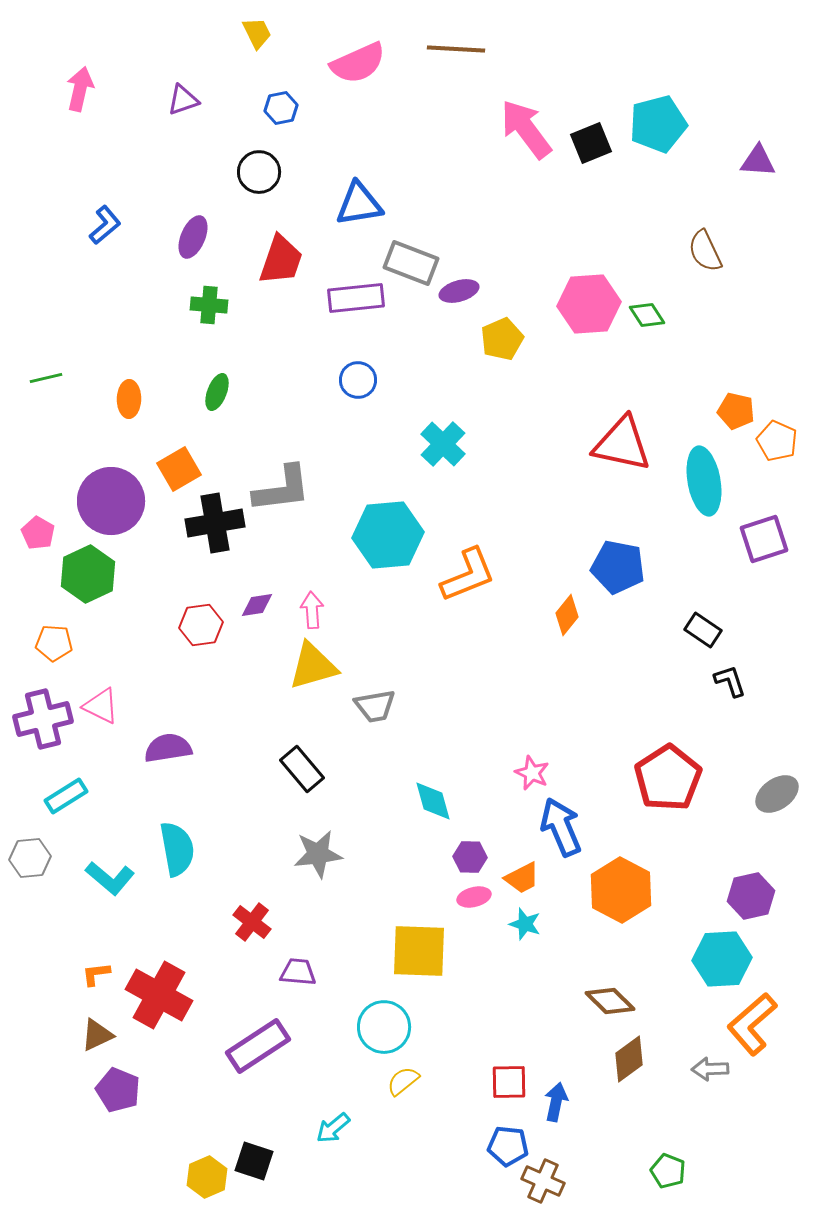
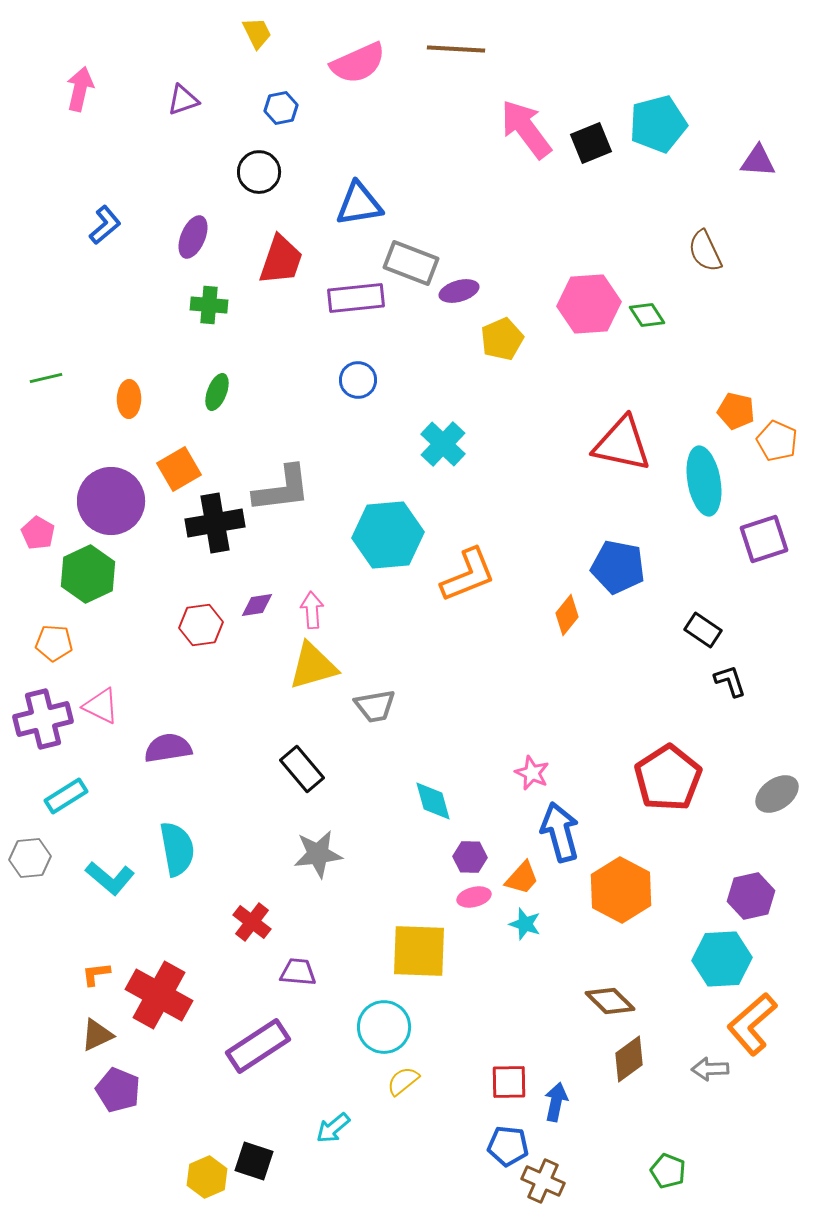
blue arrow at (561, 827): moved 1 px left, 5 px down; rotated 8 degrees clockwise
orange trapezoid at (522, 878): rotated 21 degrees counterclockwise
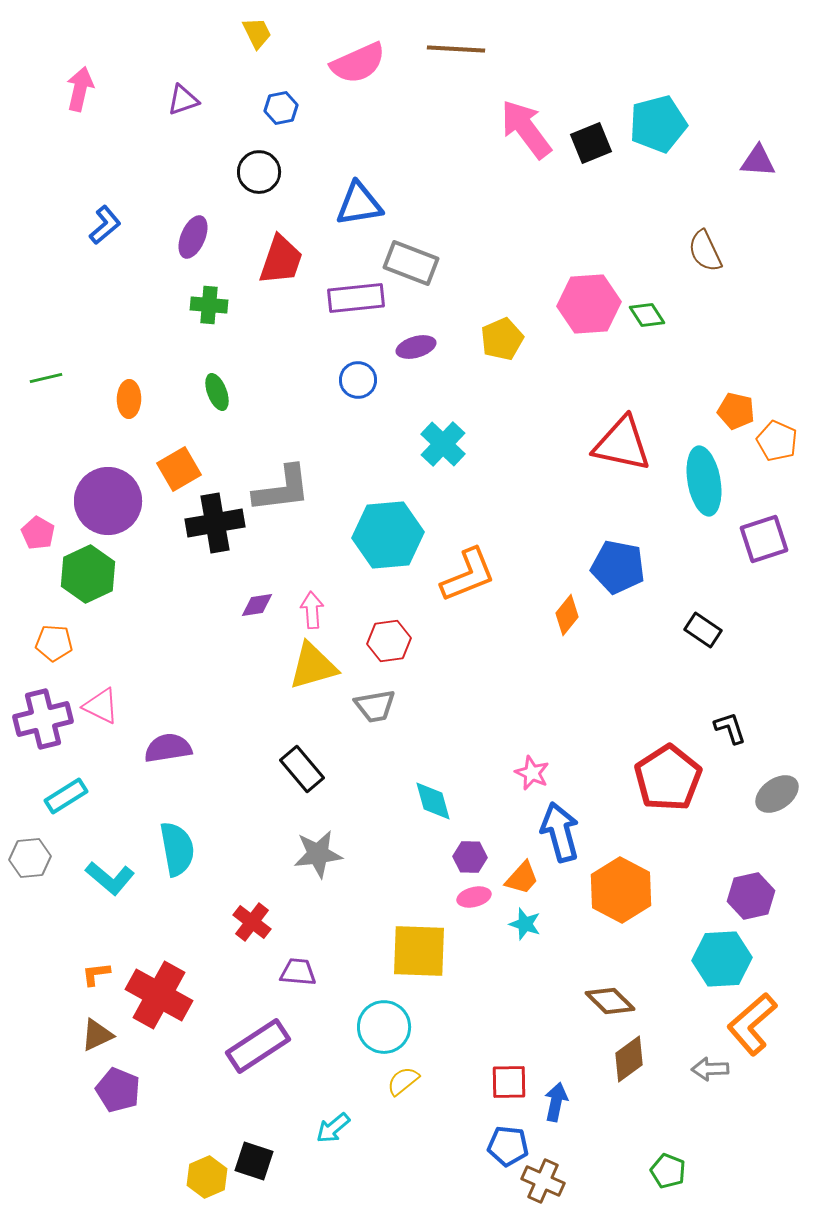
purple ellipse at (459, 291): moved 43 px left, 56 px down
green ellipse at (217, 392): rotated 42 degrees counterclockwise
purple circle at (111, 501): moved 3 px left
red hexagon at (201, 625): moved 188 px right, 16 px down
black L-shape at (730, 681): moved 47 px down
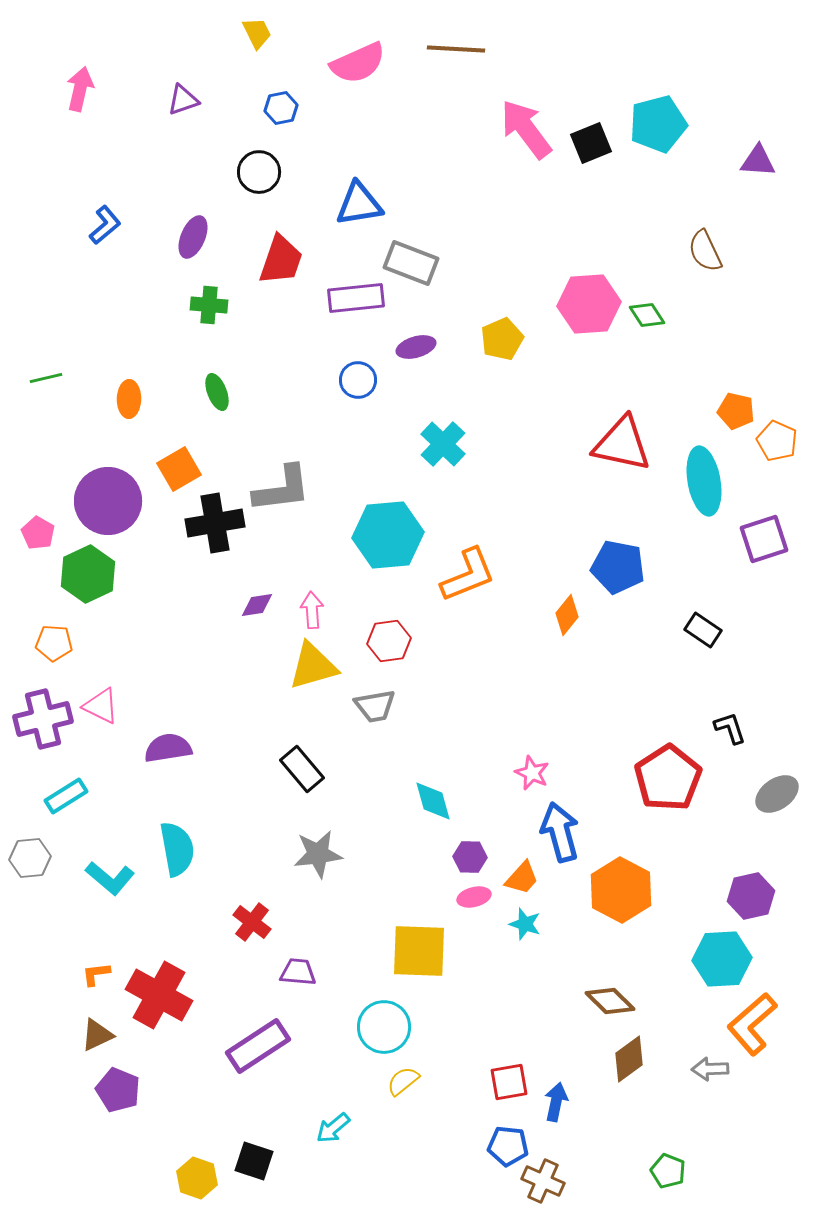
red square at (509, 1082): rotated 9 degrees counterclockwise
yellow hexagon at (207, 1177): moved 10 px left, 1 px down; rotated 18 degrees counterclockwise
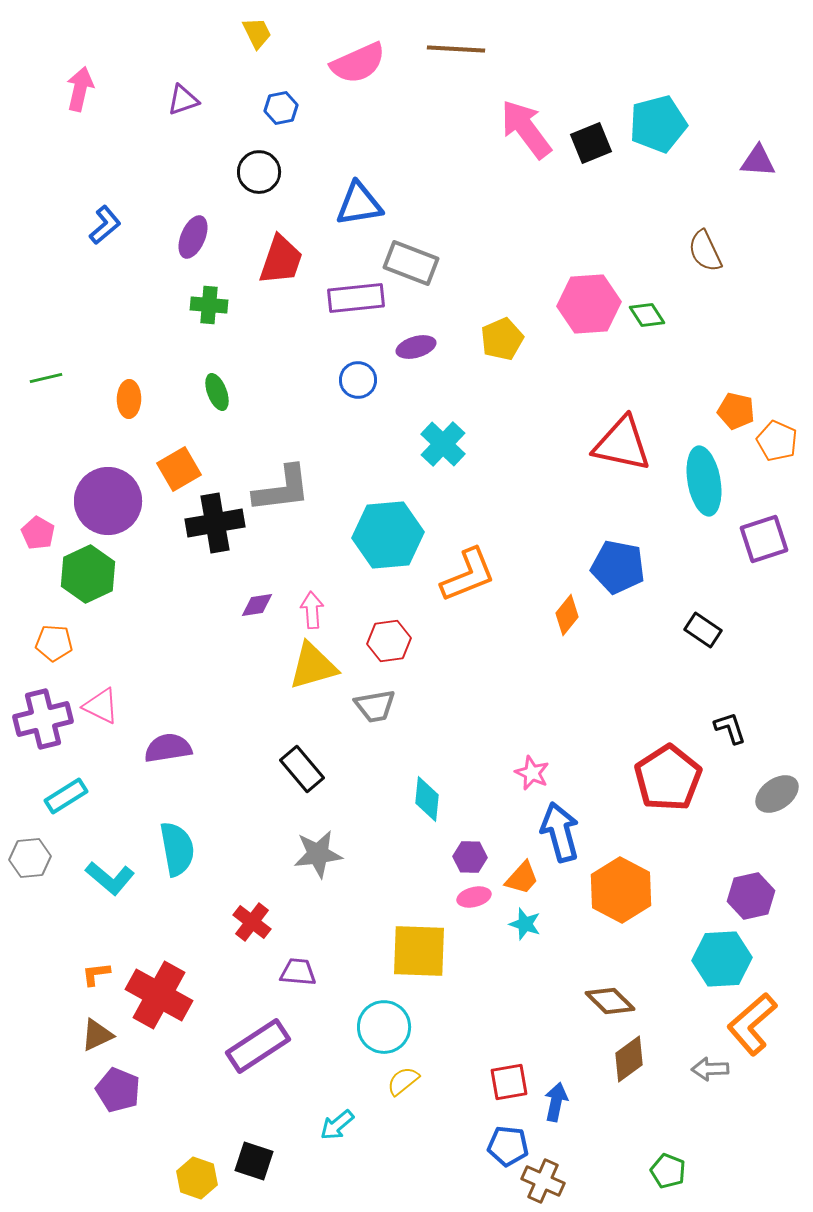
cyan diamond at (433, 801): moved 6 px left, 2 px up; rotated 21 degrees clockwise
cyan arrow at (333, 1128): moved 4 px right, 3 px up
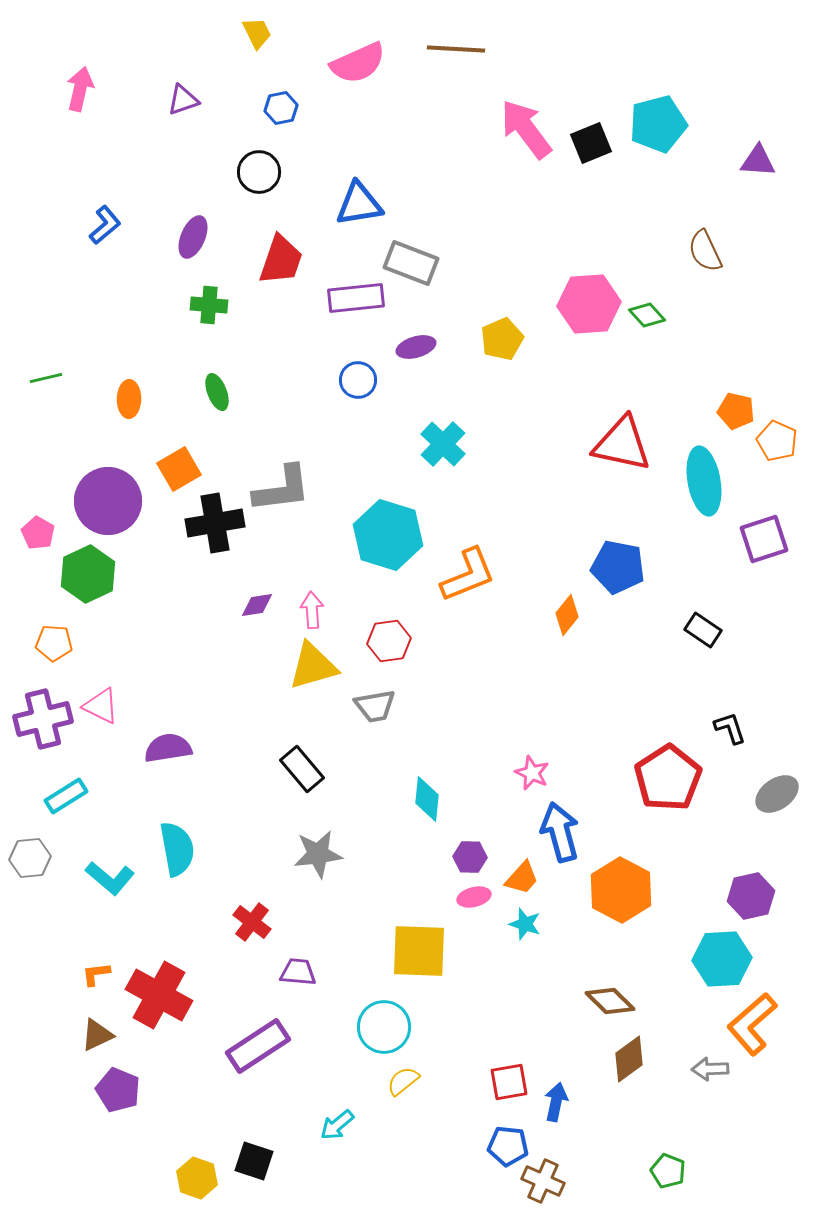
green diamond at (647, 315): rotated 9 degrees counterclockwise
cyan hexagon at (388, 535): rotated 22 degrees clockwise
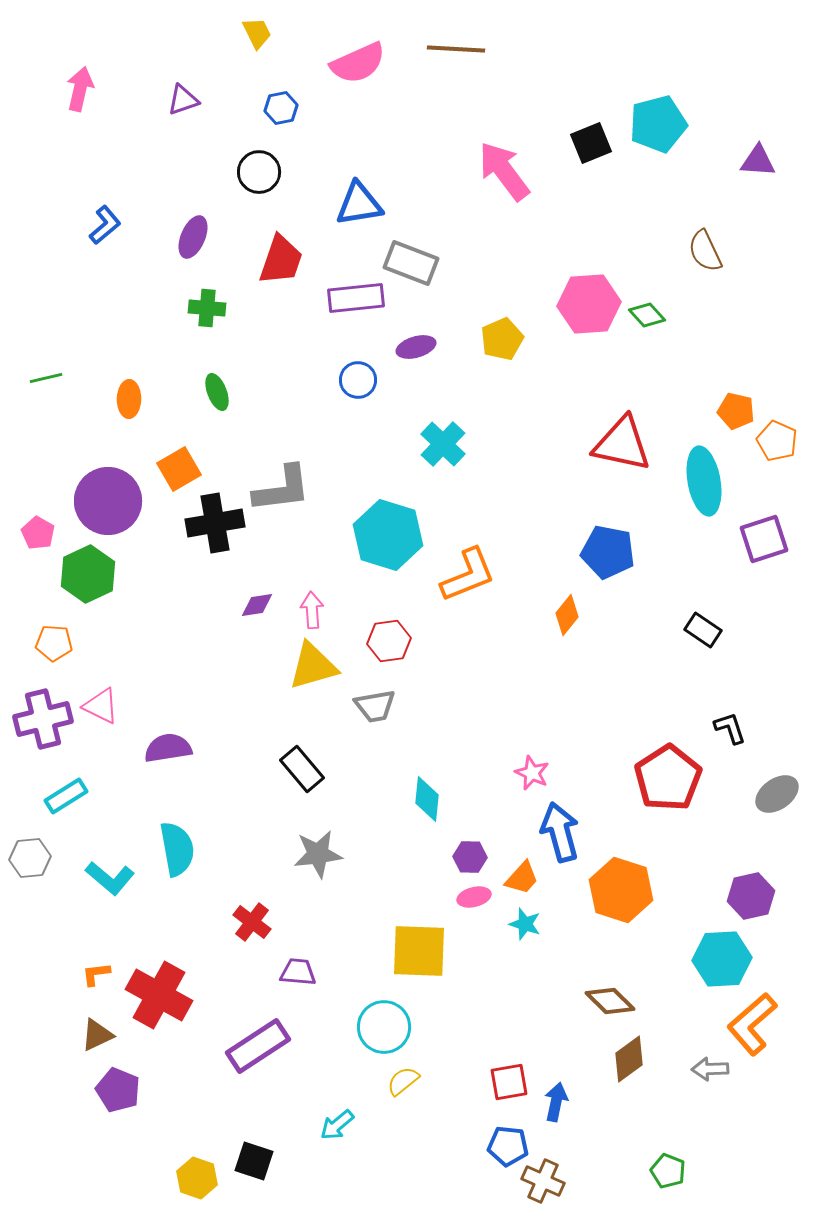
pink arrow at (526, 129): moved 22 px left, 42 px down
green cross at (209, 305): moved 2 px left, 3 px down
blue pentagon at (618, 567): moved 10 px left, 15 px up
orange hexagon at (621, 890): rotated 10 degrees counterclockwise
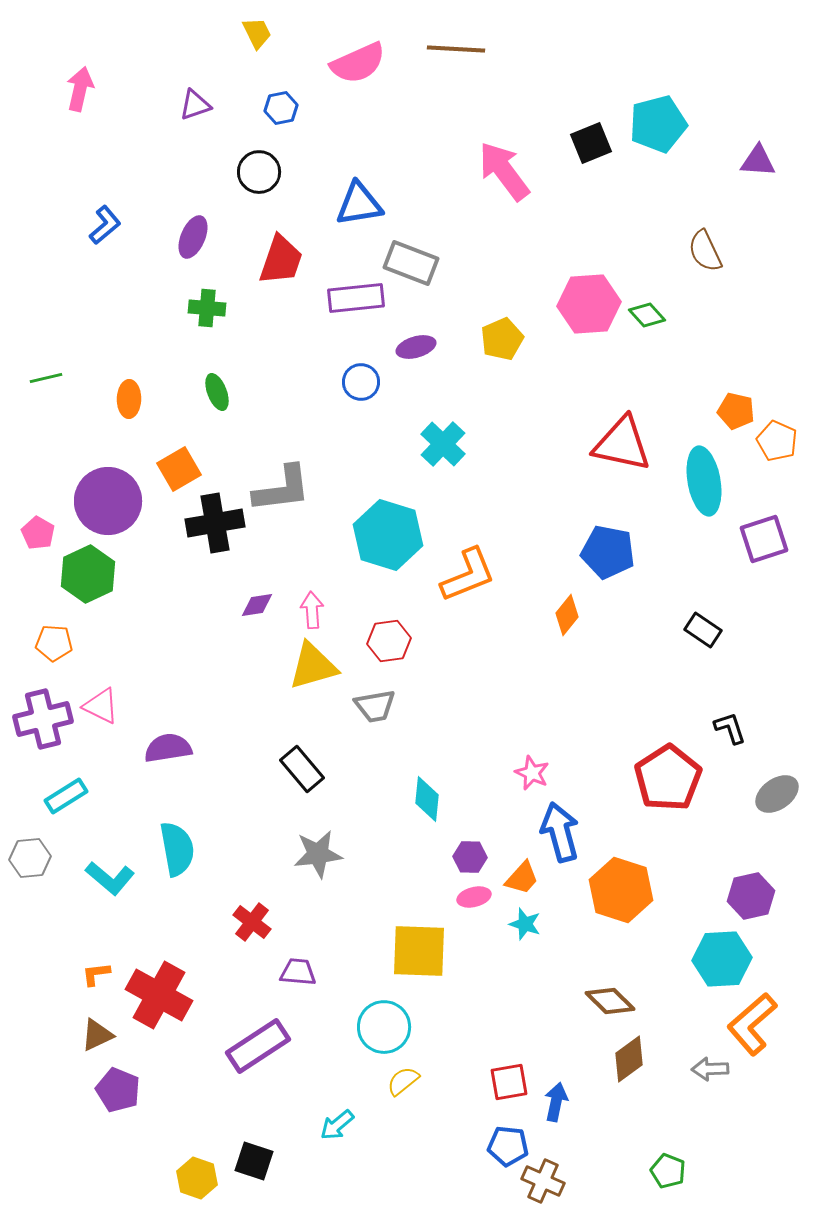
purple triangle at (183, 100): moved 12 px right, 5 px down
blue circle at (358, 380): moved 3 px right, 2 px down
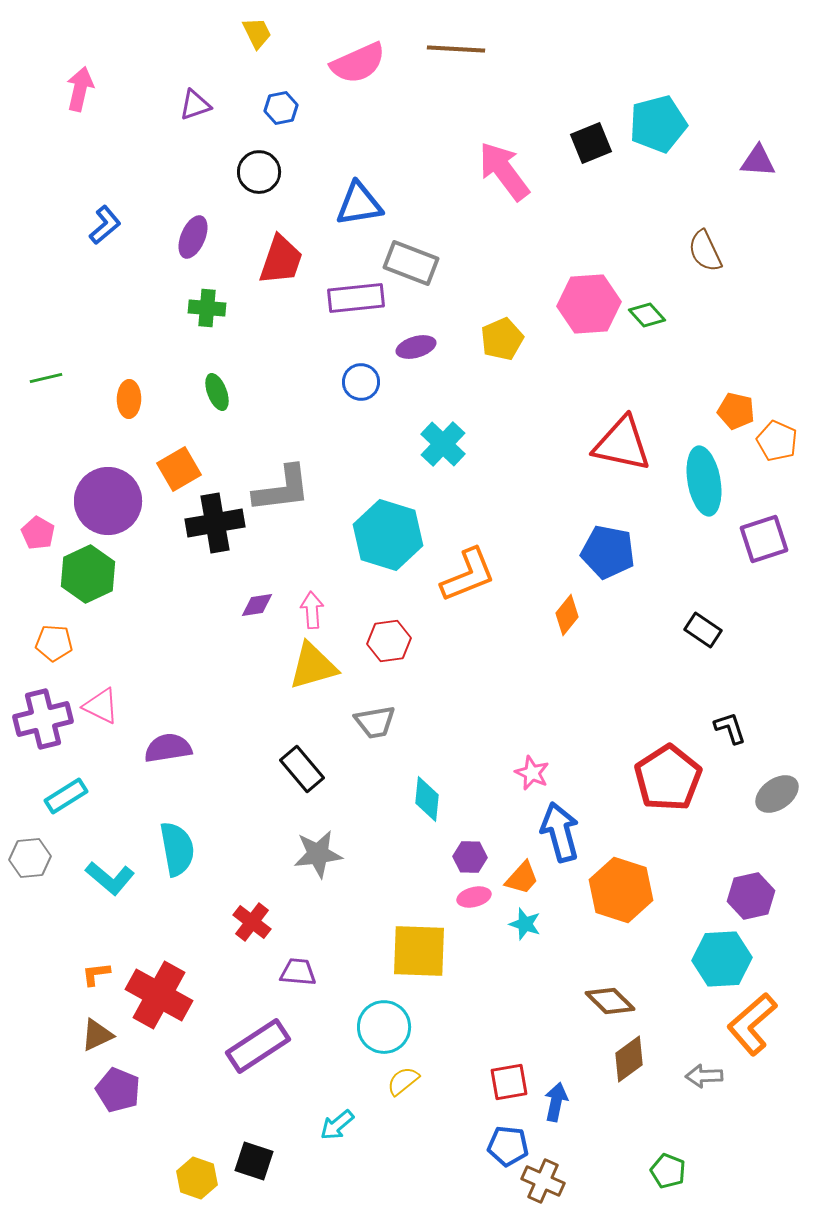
gray trapezoid at (375, 706): moved 16 px down
gray arrow at (710, 1069): moved 6 px left, 7 px down
